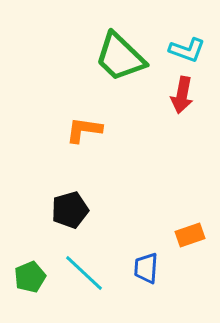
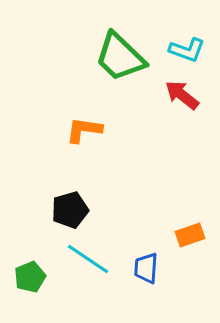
red arrow: rotated 117 degrees clockwise
cyan line: moved 4 px right, 14 px up; rotated 9 degrees counterclockwise
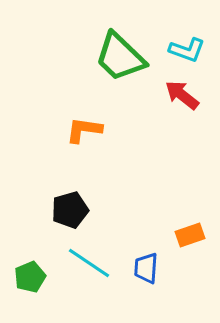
cyan line: moved 1 px right, 4 px down
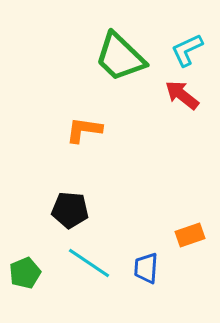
cyan L-shape: rotated 135 degrees clockwise
black pentagon: rotated 21 degrees clockwise
green pentagon: moved 5 px left, 4 px up
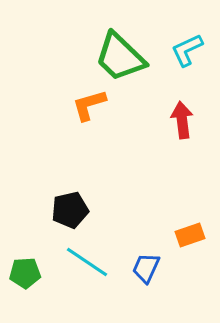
red arrow: moved 25 px down; rotated 45 degrees clockwise
orange L-shape: moved 5 px right, 25 px up; rotated 24 degrees counterclockwise
black pentagon: rotated 18 degrees counterclockwise
cyan line: moved 2 px left, 1 px up
blue trapezoid: rotated 20 degrees clockwise
green pentagon: rotated 20 degrees clockwise
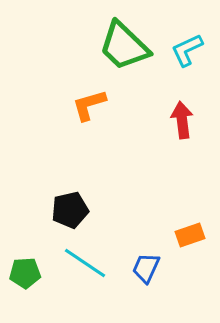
green trapezoid: moved 4 px right, 11 px up
cyan line: moved 2 px left, 1 px down
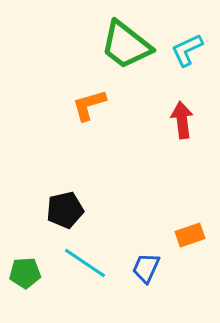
green trapezoid: moved 2 px right, 1 px up; rotated 6 degrees counterclockwise
black pentagon: moved 5 px left
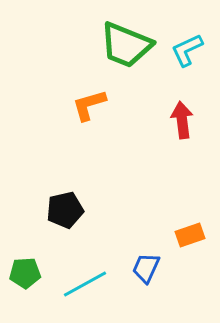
green trapezoid: rotated 16 degrees counterclockwise
cyan line: moved 21 px down; rotated 63 degrees counterclockwise
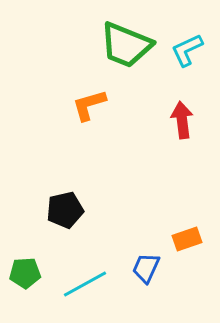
orange rectangle: moved 3 px left, 4 px down
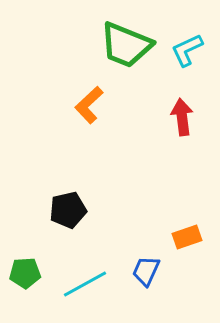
orange L-shape: rotated 27 degrees counterclockwise
red arrow: moved 3 px up
black pentagon: moved 3 px right
orange rectangle: moved 2 px up
blue trapezoid: moved 3 px down
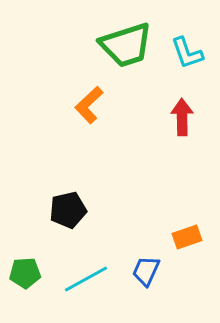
green trapezoid: rotated 40 degrees counterclockwise
cyan L-shape: moved 3 px down; rotated 84 degrees counterclockwise
red arrow: rotated 6 degrees clockwise
cyan line: moved 1 px right, 5 px up
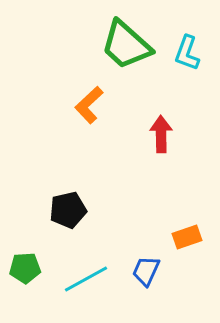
green trapezoid: rotated 60 degrees clockwise
cyan L-shape: rotated 39 degrees clockwise
red arrow: moved 21 px left, 17 px down
green pentagon: moved 5 px up
